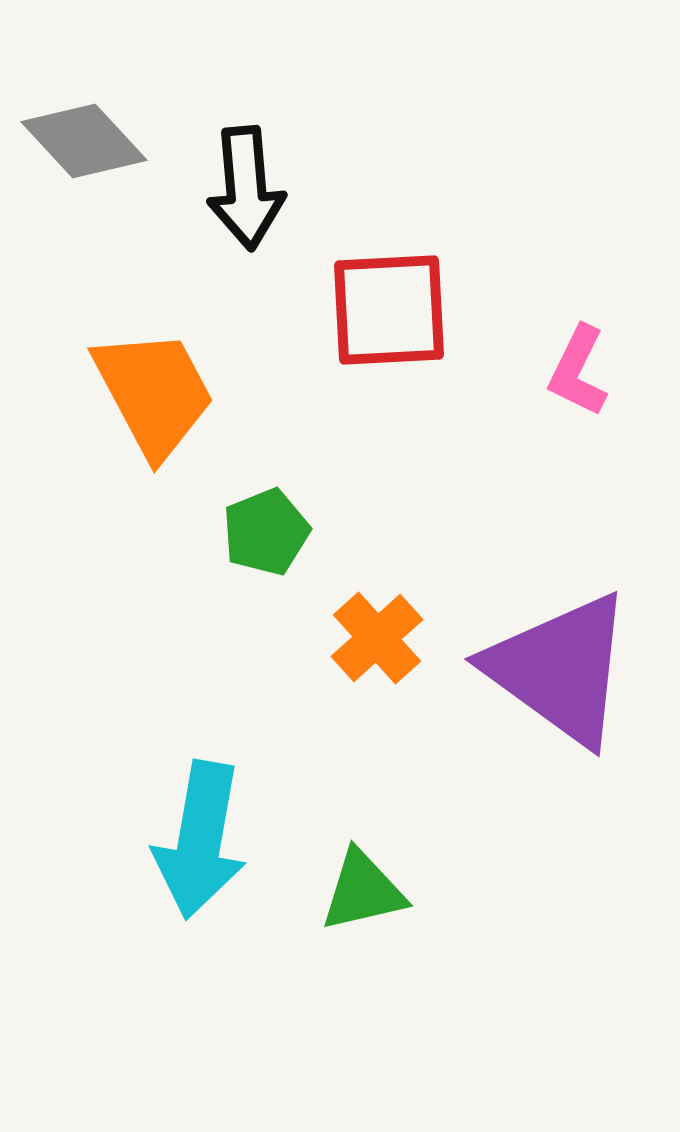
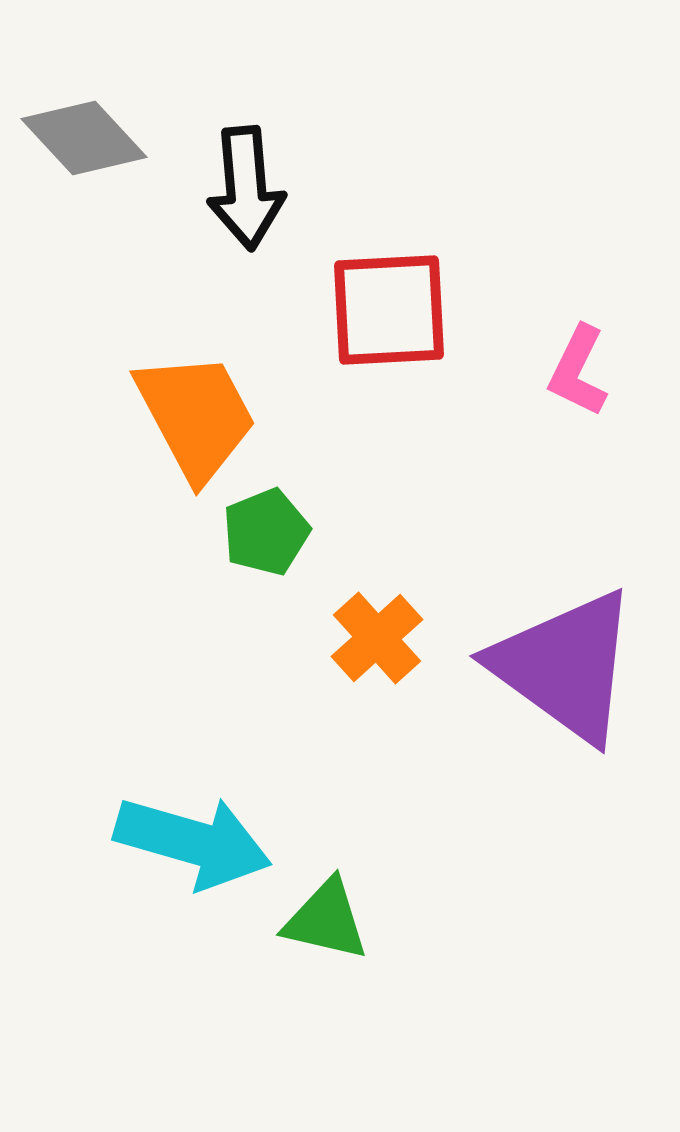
gray diamond: moved 3 px up
orange trapezoid: moved 42 px right, 23 px down
purple triangle: moved 5 px right, 3 px up
cyan arrow: moved 7 px left, 2 px down; rotated 84 degrees counterclockwise
green triangle: moved 37 px left, 29 px down; rotated 26 degrees clockwise
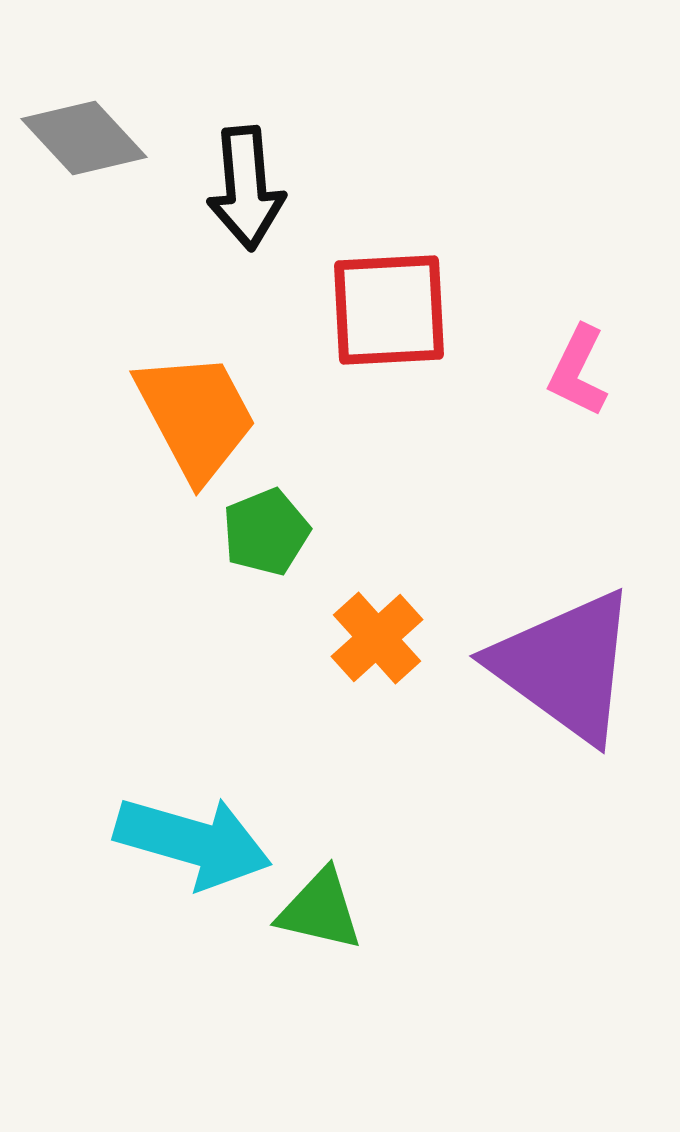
green triangle: moved 6 px left, 10 px up
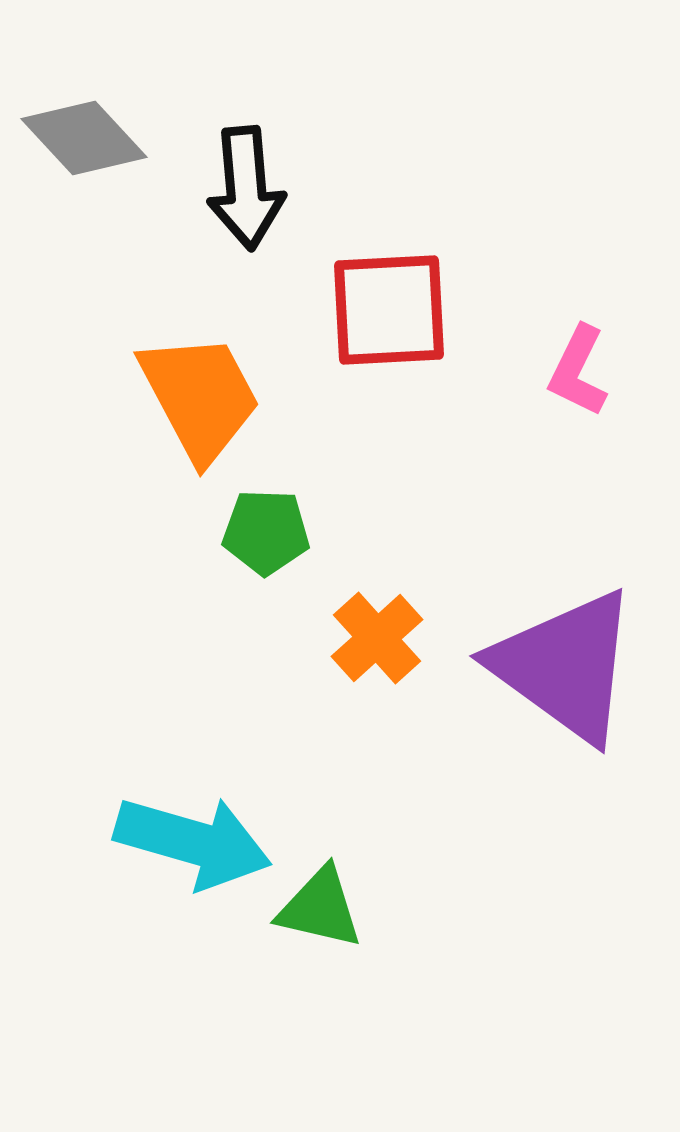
orange trapezoid: moved 4 px right, 19 px up
green pentagon: rotated 24 degrees clockwise
green triangle: moved 2 px up
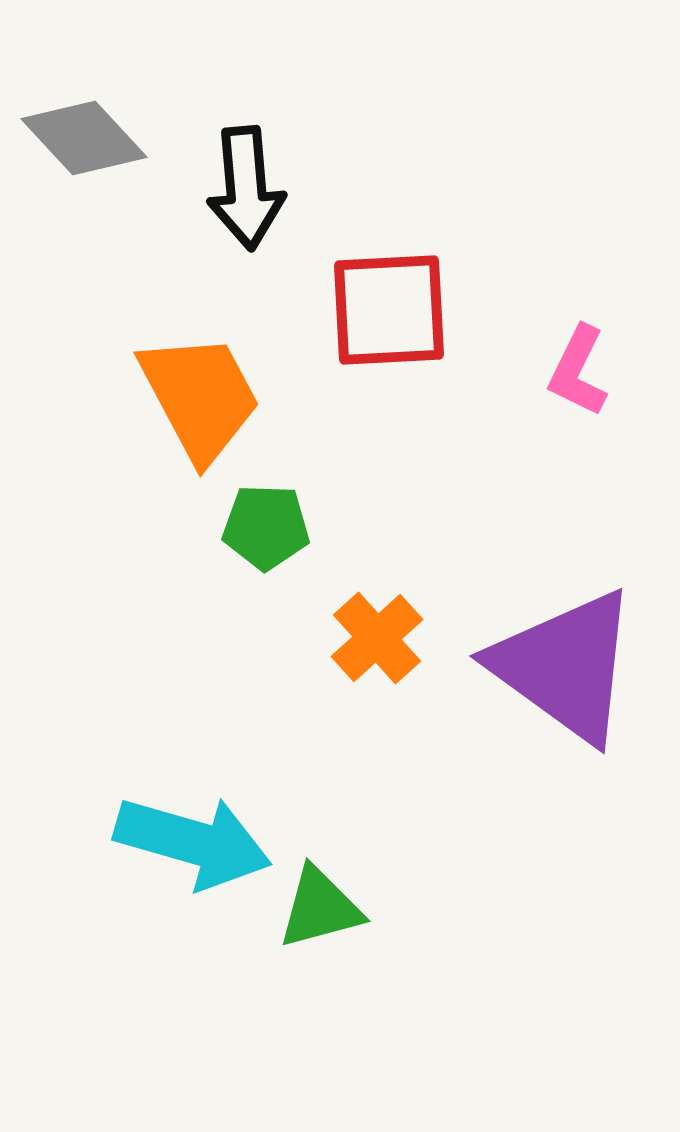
green pentagon: moved 5 px up
green triangle: rotated 28 degrees counterclockwise
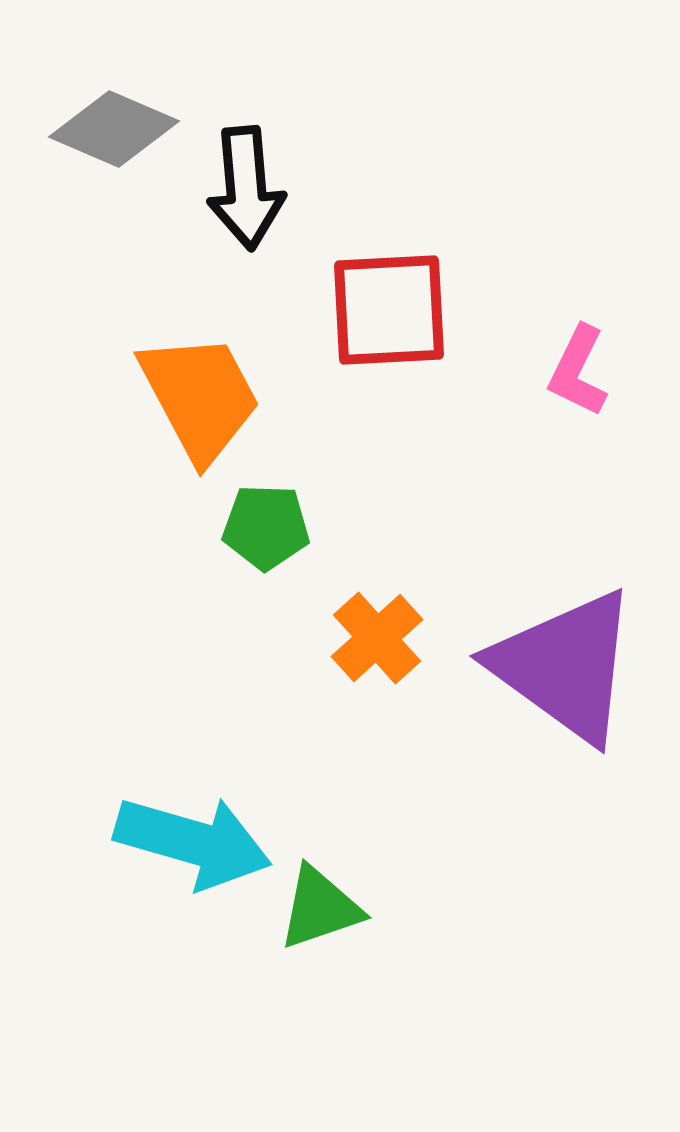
gray diamond: moved 30 px right, 9 px up; rotated 24 degrees counterclockwise
green triangle: rotated 4 degrees counterclockwise
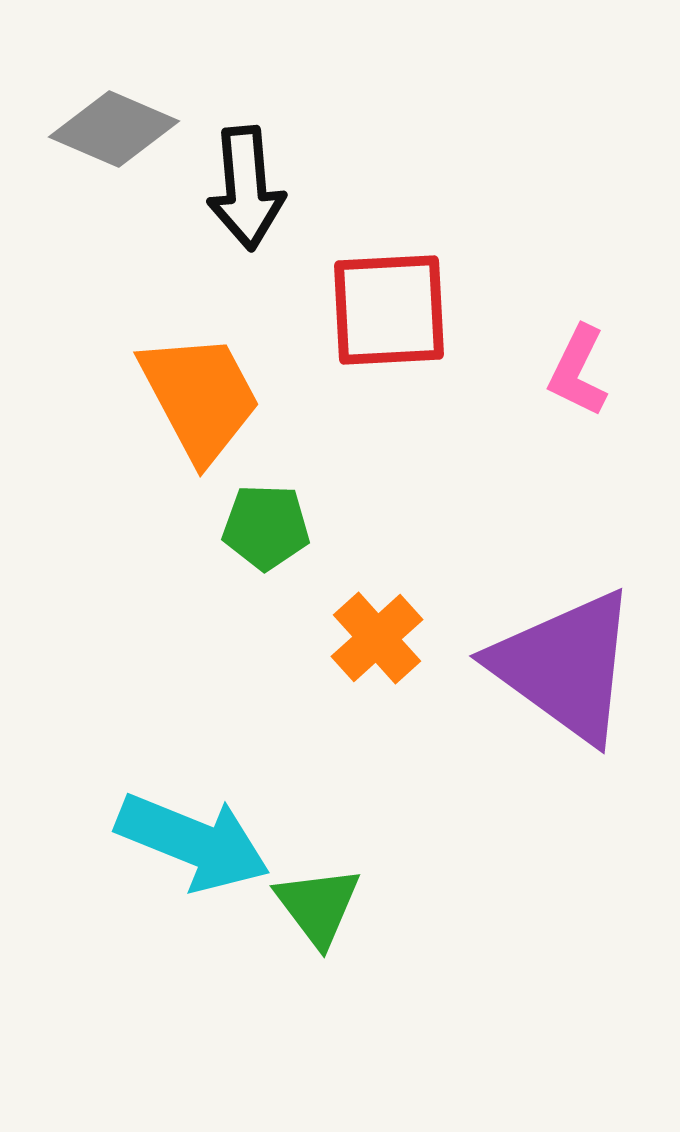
cyan arrow: rotated 6 degrees clockwise
green triangle: moved 2 px left, 2 px up; rotated 48 degrees counterclockwise
